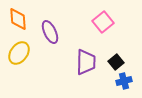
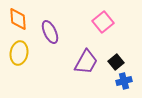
yellow ellipse: rotated 25 degrees counterclockwise
purple trapezoid: rotated 28 degrees clockwise
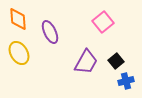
yellow ellipse: rotated 40 degrees counterclockwise
black square: moved 1 px up
blue cross: moved 2 px right
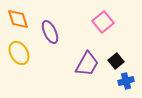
orange diamond: rotated 15 degrees counterclockwise
purple trapezoid: moved 1 px right, 2 px down
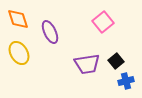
purple trapezoid: rotated 52 degrees clockwise
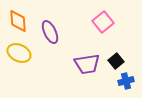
orange diamond: moved 2 px down; rotated 15 degrees clockwise
yellow ellipse: rotated 35 degrees counterclockwise
